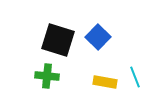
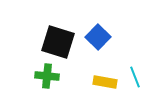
black square: moved 2 px down
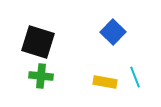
blue square: moved 15 px right, 5 px up
black square: moved 20 px left
green cross: moved 6 px left
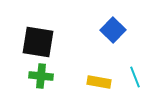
blue square: moved 2 px up
black square: rotated 8 degrees counterclockwise
yellow rectangle: moved 6 px left
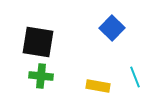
blue square: moved 1 px left, 2 px up
yellow rectangle: moved 1 px left, 4 px down
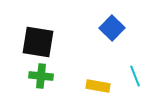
cyan line: moved 1 px up
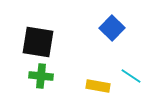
cyan line: moved 4 px left; rotated 35 degrees counterclockwise
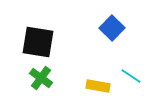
green cross: moved 2 px down; rotated 30 degrees clockwise
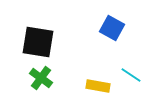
blue square: rotated 15 degrees counterclockwise
cyan line: moved 1 px up
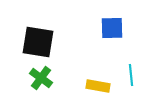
blue square: rotated 30 degrees counterclockwise
cyan line: rotated 50 degrees clockwise
